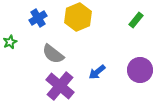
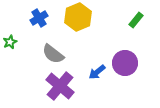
blue cross: moved 1 px right
purple circle: moved 15 px left, 7 px up
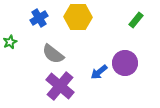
yellow hexagon: rotated 24 degrees clockwise
blue arrow: moved 2 px right
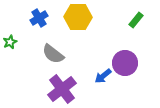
blue arrow: moved 4 px right, 4 px down
purple cross: moved 2 px right, 3 px down; rotated 12 degrees clockwise
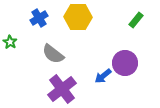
green star: rotated 16 degrees counterclockwise
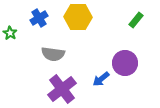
green star: moved 9 px up
gray semicircle: rotated 30 degrees counterclockwise
blue arrow: moved 2 px left, 3 px down
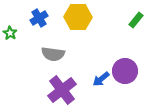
purple circle: moved 8 px down
purple cross: moved 1 px down
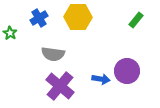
purple circle: moved 2 px right
blue arrow: rotated 132 degrees counterclockwise
purple cross: moved 2 px left, 4 px up; rotated 12 degrees counterclockwise
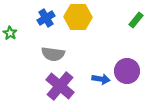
blue cross: moved 7 px right
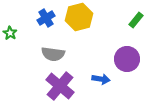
yellow hexagon: moved 1 px right; rotated 16 degrees counterclockwise
purple circle: moved 12 px up
